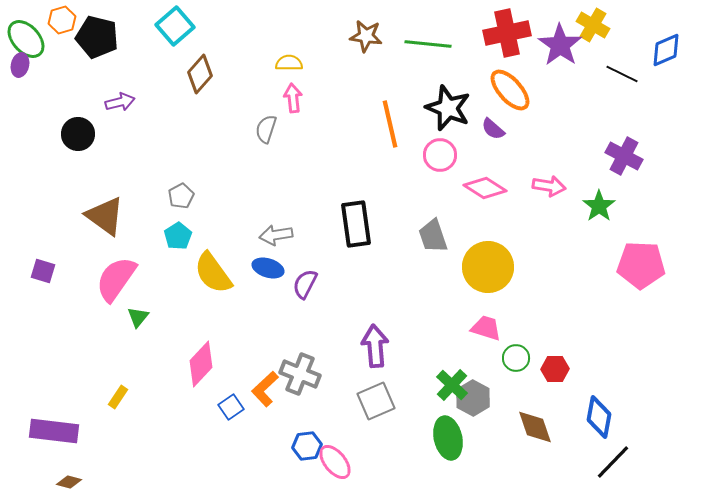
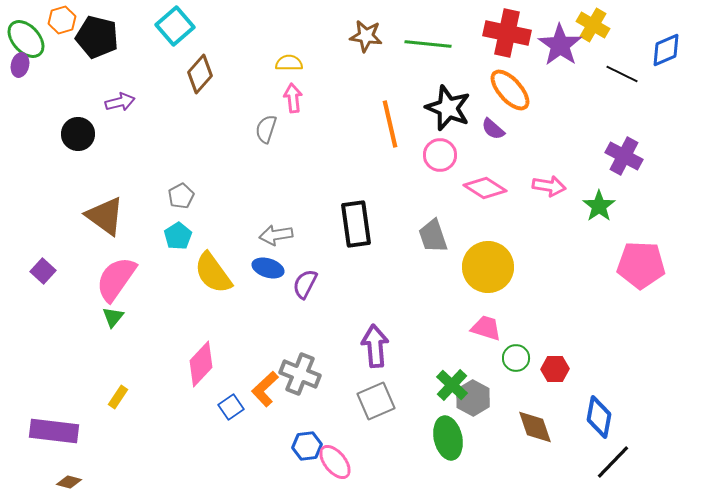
red cross at (507, 33): rotated 24 degrees clockwise
purple square at (43, 271): rotated 25 degrees clockwise
green triangle at (138, 317): moved 25 px left
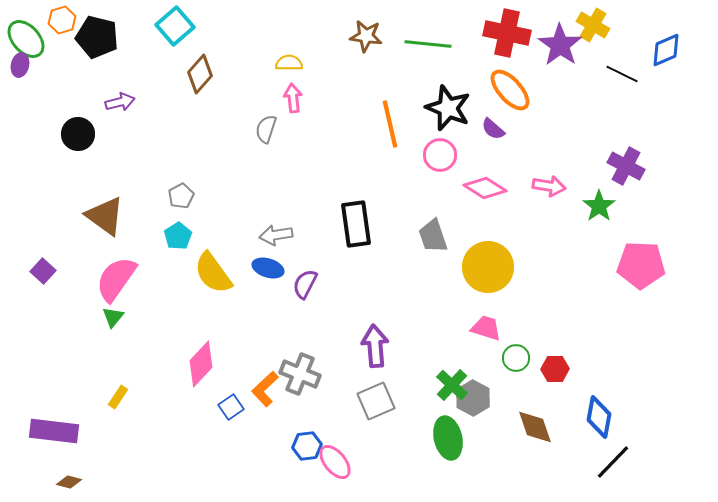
purple cross at (624, 156): moved 2 px right, 10 px down
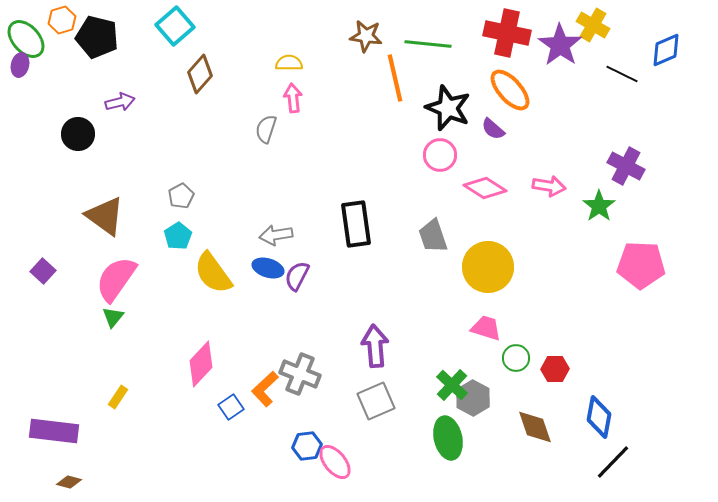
orange line at (390, 124): moved 5 px right, 46 px up
purple semicircle at (305, 284): moved 8 px left, 8 px up
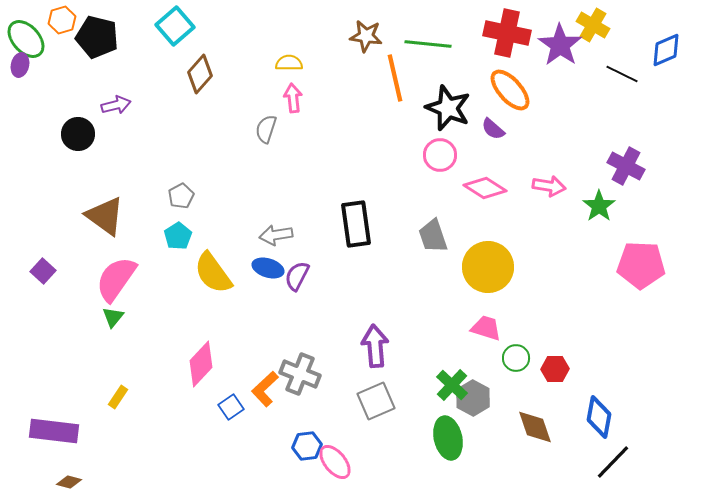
purple arrow at (120, 102): moved 4 px left, 3 px down
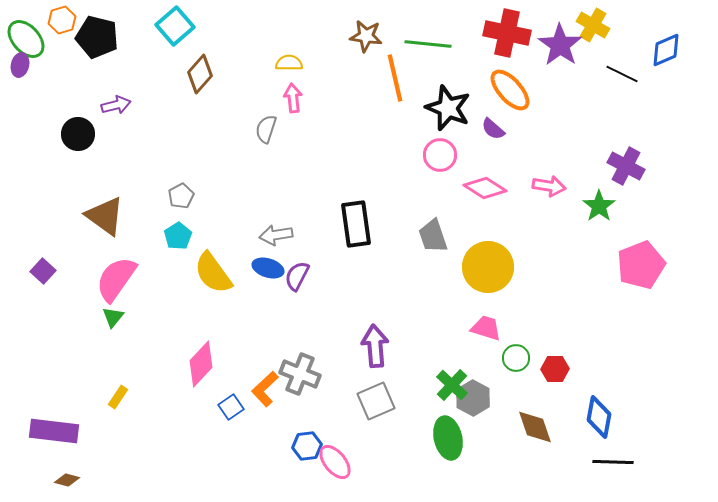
pink pentagon at (641, 265): rotated 24 degrees counterclockwise
black line at (613, 462): rotated 48 degrees clockwise
brown diamond at (69, 482): moved 2 px left, 2 px up
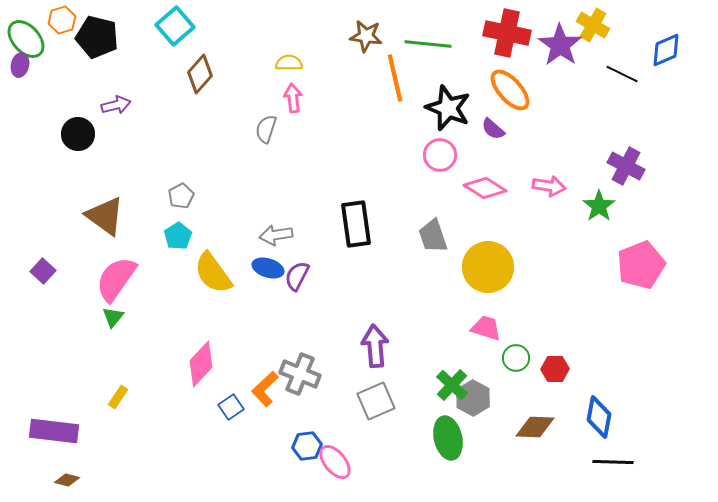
brown diamond at (535, 427): rotated 69 degrees counterclockwise
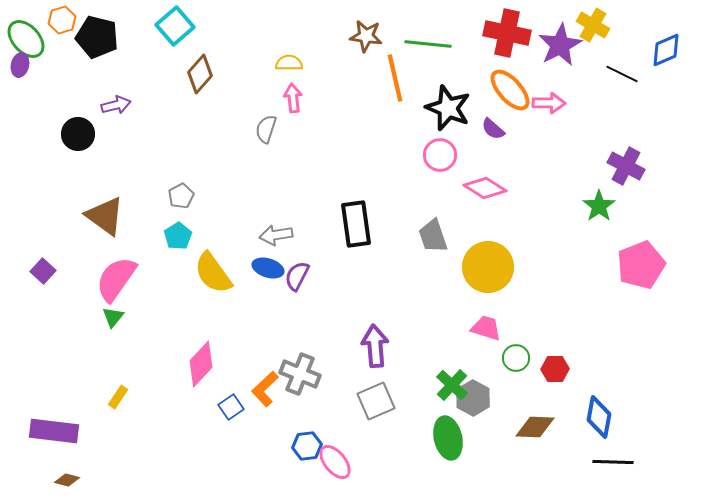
purple star at (560, 45): rotated 9 degrees clockwise
pink arrow at (549, 186): moved 83 px up; rotated 8 degrees counterclockwise
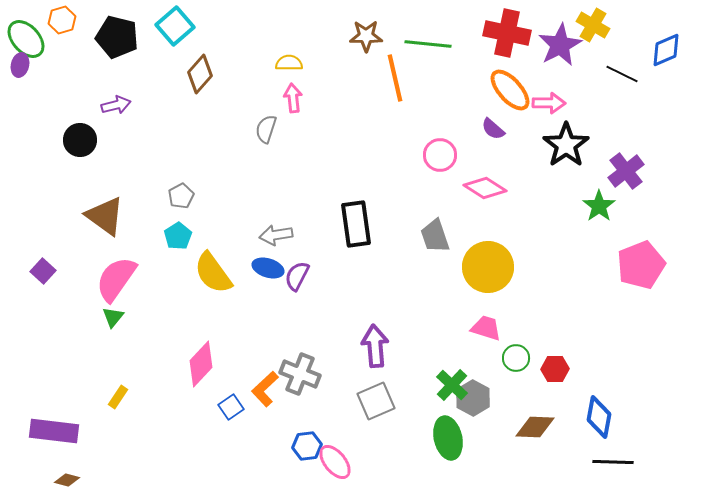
brown star at (366, 36): rotated 8 degrees counterclockwise
black pentagon at (97, 37): moved 20 px right
black star at (448, 108): moved 118 px right, 37 px down; rotated 15 degrees clockwise
black circle at (78, 134): moved 2 px right, 6 px down
purple cross at (626, 166): moved 5 px down; rotated 24 degrees clockwise
gray trapezoid at (433, 236): moved 2 px right
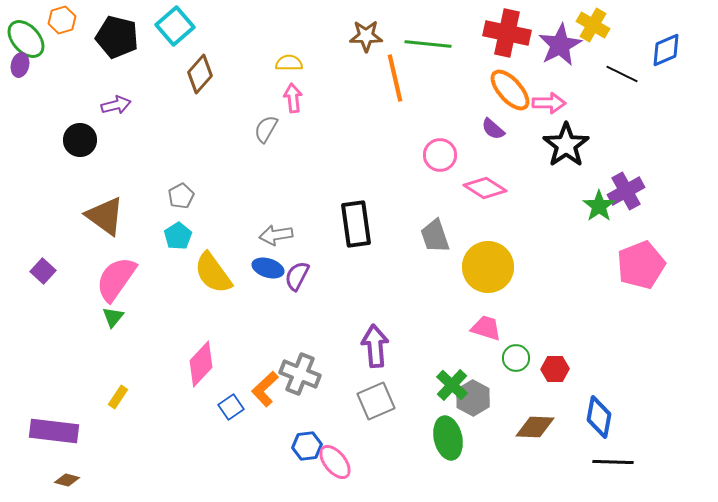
gray semicircle at (266, 129): rotated 12 degrees clockwise
purple cross at (626, 171): moved 20 px down; rotated 9 degrees clockwise
